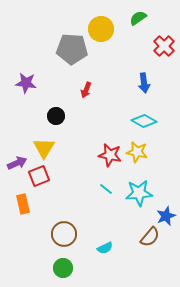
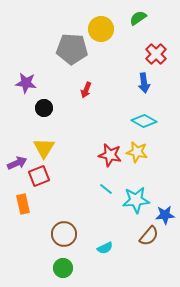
red cross: moved 8 px left, 8 px down
black circle: moved 12 px left, 8 px up
cyan star: moved 3 px left, 7 px down
blue star: moved 1 px left, 1 px up; rotated 18 degrees clockwise
brown semicircle: moved 1 px left, 1 px up
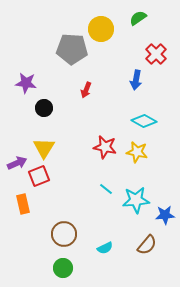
blue arrow: moved 8 px left, 3 px up; rotated 18 degrees clockwise
red star: moved 5 px left, 8 px up
brown semicircle: moved 2 px left, 9 px down
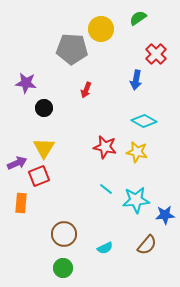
orange rectangle: moved 2 px left, 1 px up; rotated 18 degrees clockwise
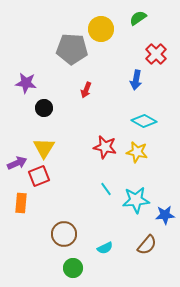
cyan line: rotated 16 degrees clockwise
green circle: moved 10 px right
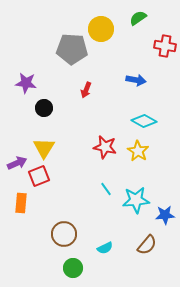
red cross: moved 9 px right, 8 px up; rotated 35 degrees counterclockwise
blue arrow: rotated 90 degrees counterclockwise
yellow star: moved 1 px right, 1 px up; rotated 20 degrees clockwise
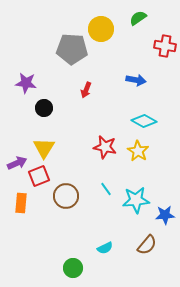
brown circle: moved 2 px right, 38 px up
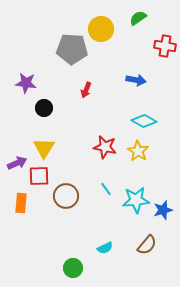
red square: rotated 20 degrees clockwise
blue star: moved 2 px left, 5 px up; rotated 12 degrees counterclockwise
